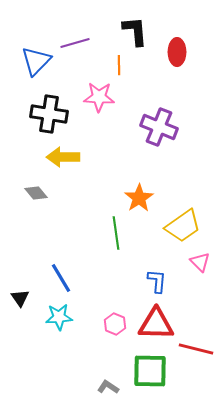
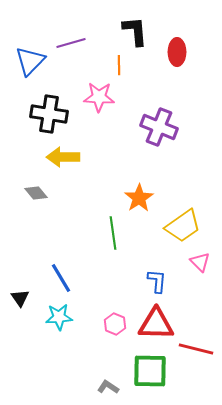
purple line: moved 4 px left
blue triangle: moved 6 px left
green line: moved 3 px left
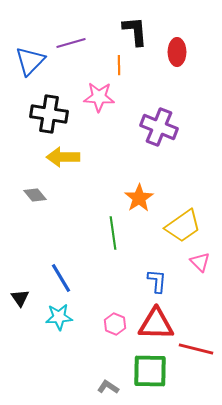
gray diamond: moved 1 px left, 2 px down
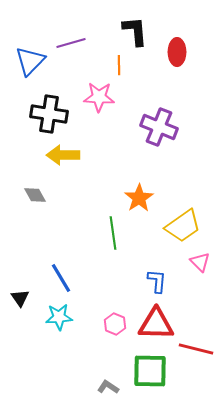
yellow arrow: moved 2 px up
gray diamond: rotated 10 degrees clockwise
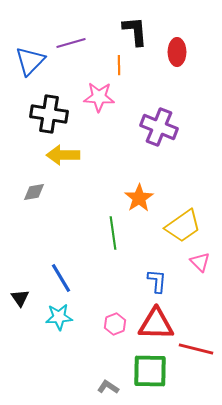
gray diamond: moved 1 px left, 3 px up; rotated 70 degrees counterclockwise
pink hexagon: rotated 15 degrees clockwise
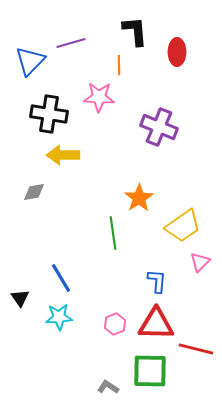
pink triangle: rotated 30 degrees clockwise
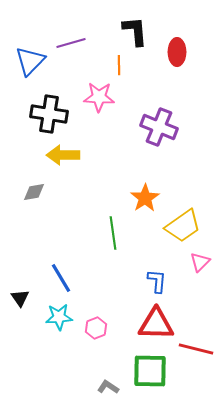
orange star: moved 6 px right
pink hexagon: moved 19 px left, 4 px down
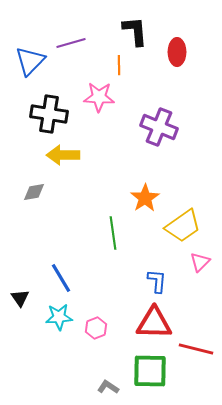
red triangle: moved 2 px left, 1 px up
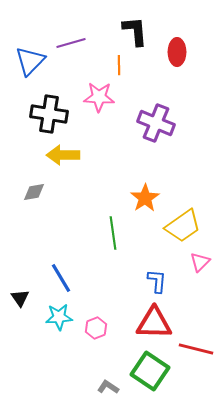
purple cross: moved 3 px left, 4 px up
green square: rotated 33 degrees clockwise
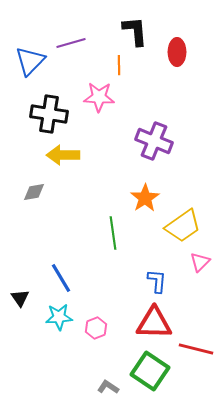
purple cross: moved 2 px left, 18 px down
